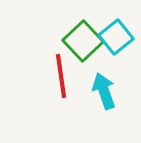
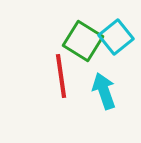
green square: rotated 15 degrees counterclockwise
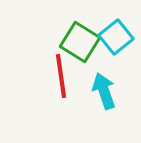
green square: moved 3 px left, 1 px down
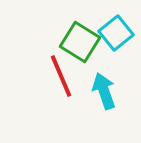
cyan square: moved 4 px up
red line: rotated 15 degrees counterclockwise
